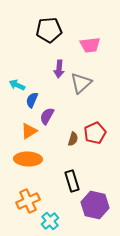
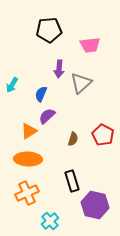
cyan arrow: moved 5 px left; rotated 84 degrees counterclockwise
blue semicircle: moved 9 px right, 6 px up
purple semicircle: rotated 18 degrees clockwise
red pentagon: moved 8 px right, 2 px down; rotated 20 degrees counterclockwise
orange cross: moved 1 px left, 8 px up
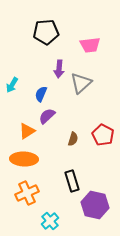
black pentagon: moved 3 px left, 2 px down
orange triangle: moved 2 px left
orange ellipse: moved 4 px left
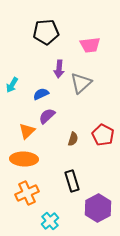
blue semicircle: rotated 42 degrees clockwise
orange triangle: rotated 12 degrees counterclockwise
purple hexagon: moved 3 px right, 3 px down; rotated 20 degrees clockwise
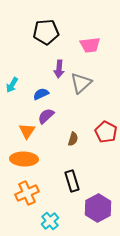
purple semicircle: moved 1 px left
orange triangle: rotated 12 degrees counterclockwise
red pentagon: moved 3 px right, 3 px up
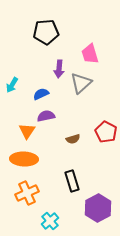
pink trapezoid: moved 9 px down; rotated 80 degrees clockwise
purple semicircle: rotated 30 degrees clockwise
brown semicircle: rotated 56 degrees clockwise
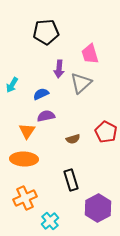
black rectangle: moved 1 px left, 1 px up
orange cross: moved 2 px left, 5 px down
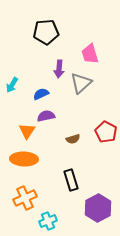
cyan cross: moved 2 px left; rotated 18 degrees clockwise
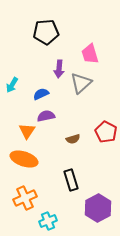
orange ellipse: rotated 16 degrees clockwise
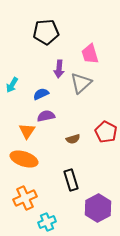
cyan cross: moved 1 px left, 1 px down
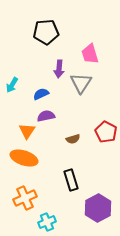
gray triangle: rotated 15 degrees counterclockwise
orange ellipse: moved 1 px up
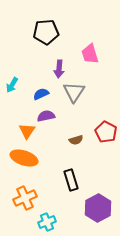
gray triangle: moved 7 px left, 9 px down
brown semicircle: moved 3 px right, 1 px down
